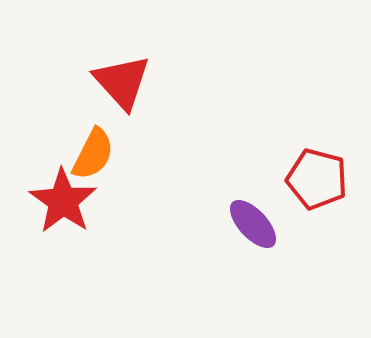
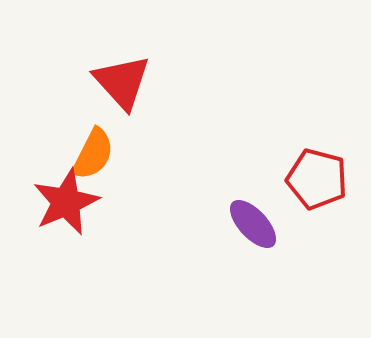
red star: moved 3 px right, 1 px down; rotated 14 degrees clockwise
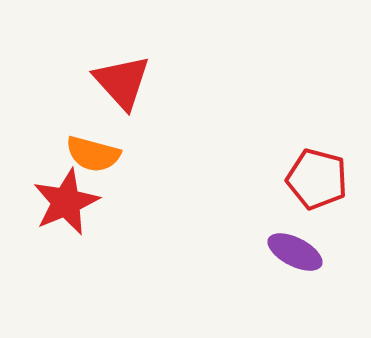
orange semicircle: rotated 78 degrees clockwise
purple ellipse: moved 42 px right, 28 px down; rotated 20 degrees counterclockwise
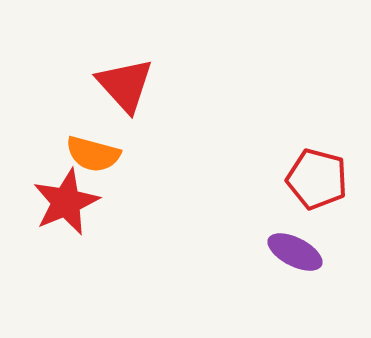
red triangle: moved 3 px right, 3 px down
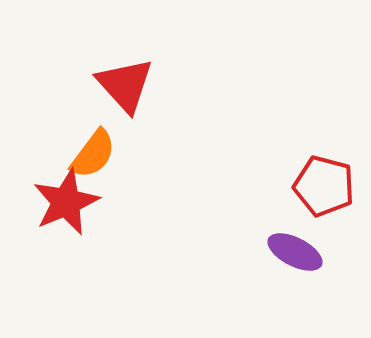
orange semicircle: rotated 68 degrees counterclockwise
red pentagon: moved 7 px right, 7 px down
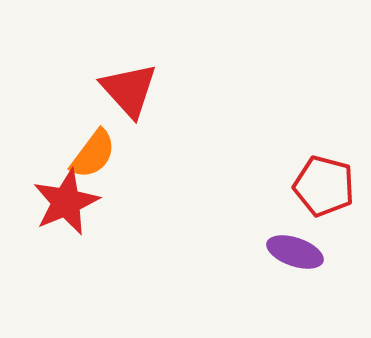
red triangle: moved 4 px right, 5 px down
purple ellipse: rotated 8 degrees counterclockwise
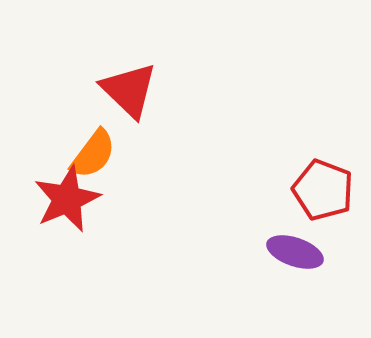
red triangle: rotated 4 degrees counterclockwise
red pentagon: moved 1 px left, 4 px down; rotated 6 degrees clockwise
red star: moved 1 px right, 3 px up
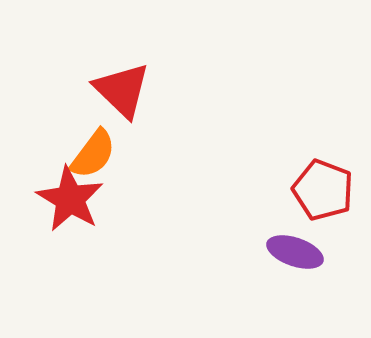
red triangle: moved 7 px left
red star: moved 3 px right; rotated 18 degrees counterclockwise
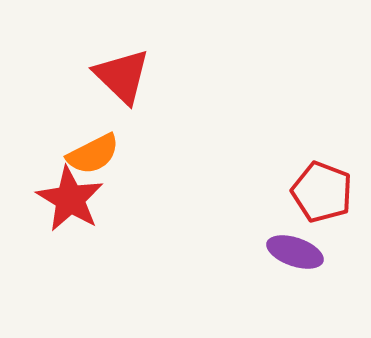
red triangle: moved 14 px up
orange semicircle: rotated 26 degrees clockwise
red pentagon: moved 1 px left, 2 px down
